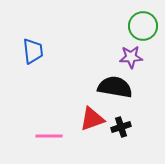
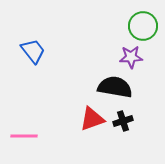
blue trapezoid: rotated 32 degrees counterclockwise
black cross: moved 2 px right, 6 px up
pink line: moved 25 px left
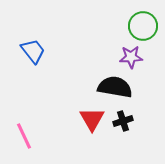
red triangle: rotated 40 degrees counterclockwise
pink line: rotated 64 degrees clockwise
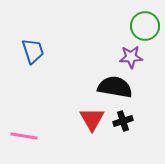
green circle: moved 2 px right
blue trapezoid: rotated 20 degrees clockwise
pink line: rotated 56 degrees counterclockwise
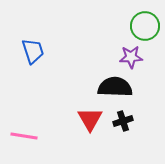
black semicircle: rotated 8 degrees counterclockwise
red triangle: moved 2 px left
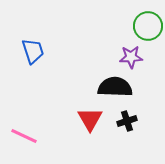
green circle: moved 3 px right
black cross: moved 4 px right
pink line: rotated 16 degrees clockwise
